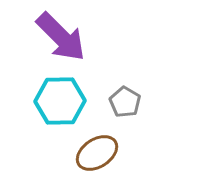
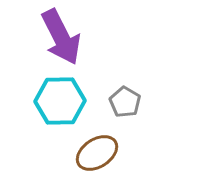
purple arrow: rotated 18 degrees clockwise
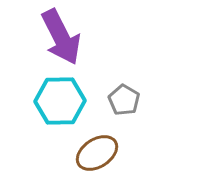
gray pentagon: moved 1 px left, 2 px up
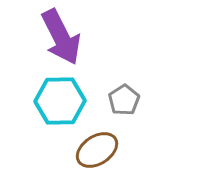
gray pentagon: rotated 8 degrees clockwise
brown ellipse: moved 3 px up
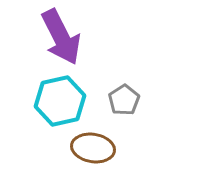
cyan hexagon: rotated 12 degrees counterclockwise
brown ellipse: moved 4 px left, 2 px up; rotated 42 degrees clockwise
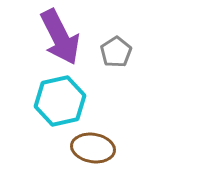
purple arrow: moved 1 px left
gray pentagon: moved 8 px left, 48 px up
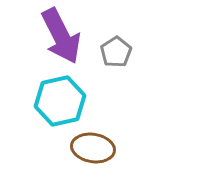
purple arrow: moved 1 px right, 1 px up
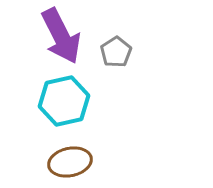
cyan hexagon: moved 4 px right
brown ellipse: moved 23 px left, 14 px down; rotated 21 degrees counterclockwise
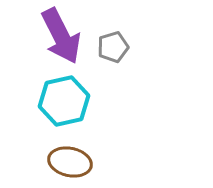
gray pentagon: moved 3 px left, 5 px up; rotated 16 degrees clockwise
brown ellipse: rotated 24 degrees clockwise
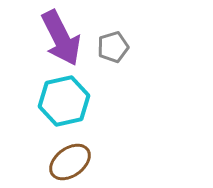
purple arrow: moved 2 px down
brown ellipse: rotated 48 degrees counterclockwise
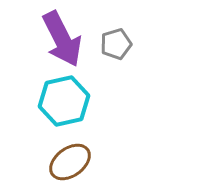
purple arrow: moved 1 px right, 1 px down
gray pentagon: moved 3 px right, 3 px up
